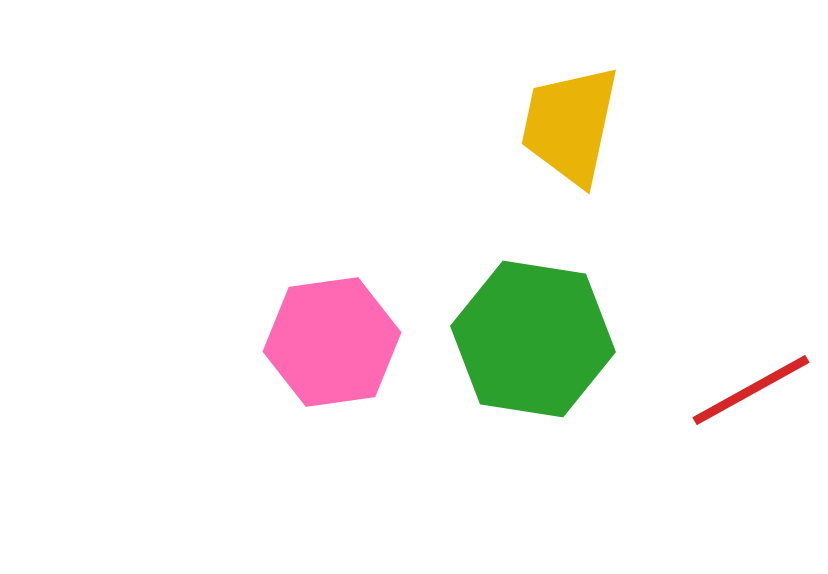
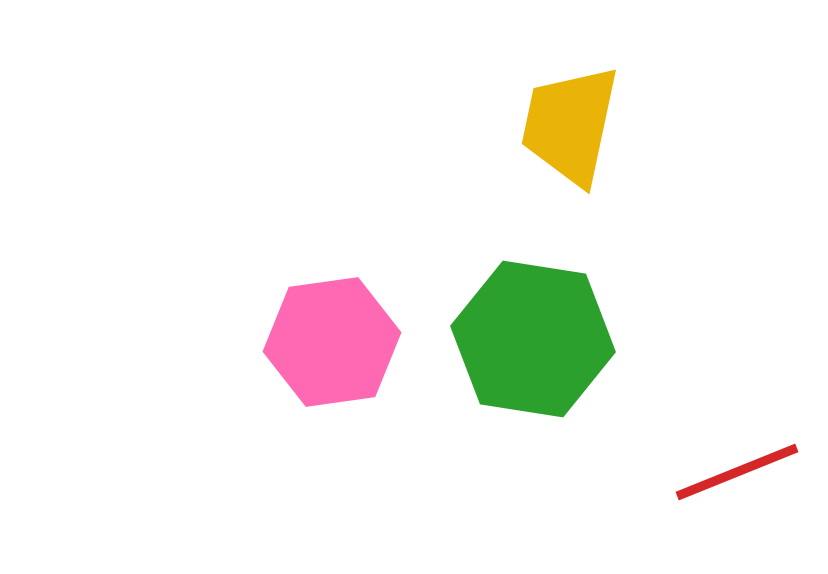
red line: moved 14 px left, 82 px down; rotated 7 degrees clockwise
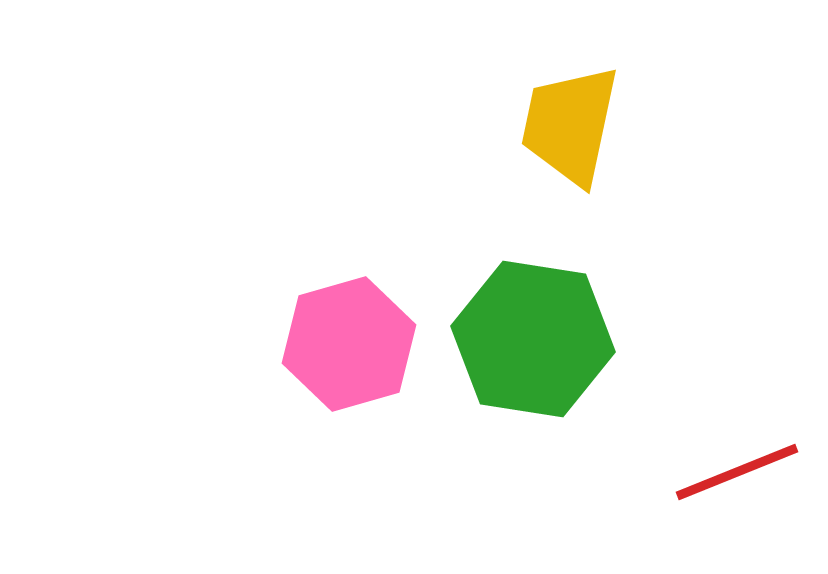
pink hexagon: moved 17 px right, 2 px down; rotated 8 degrees counterclockwise
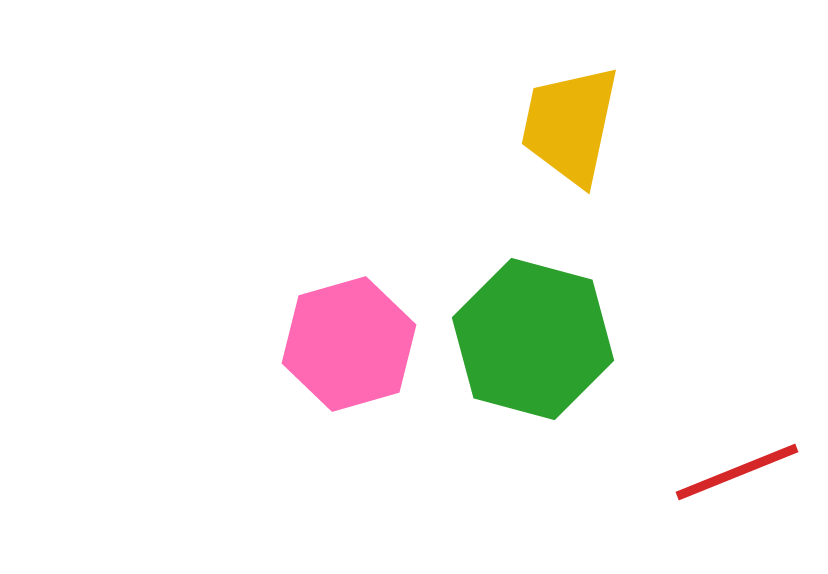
green hexagon: rotated 6 degrees clockwise
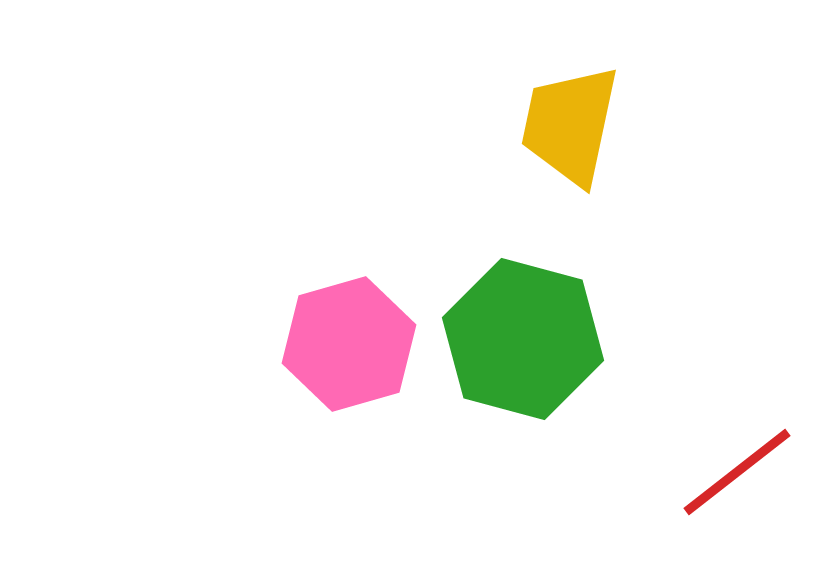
green hexagon: moved 10 px left
red line: rotated 16 degrees counterclockwise
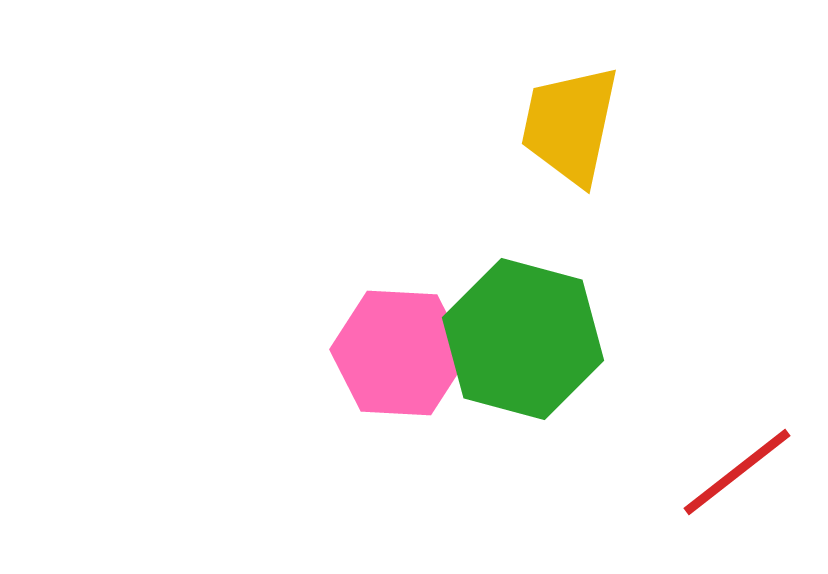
pink hexagon: moved 50 px right, 9 px down; rotated 19 degrees clockwise
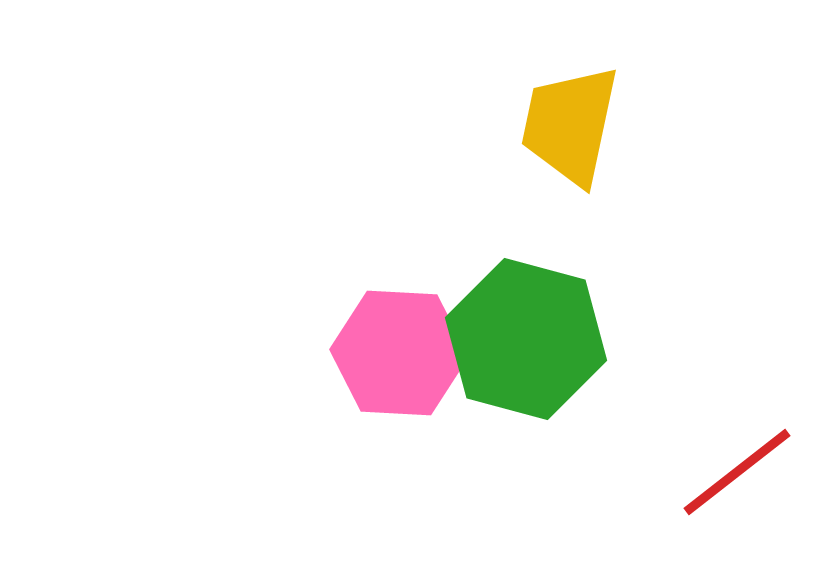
green hexagon: moved 3 px right
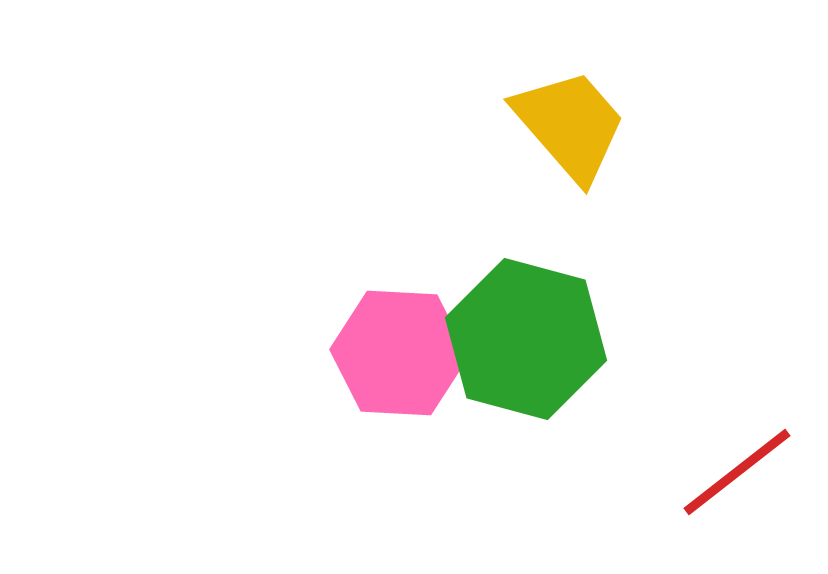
yellow trapezoid: rotated 127 degrees clockwise
